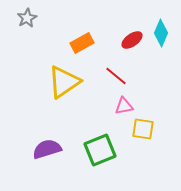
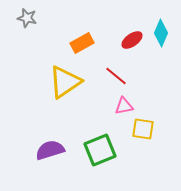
gray star: rotated 30 degrees counterclockwise
yellow triangle: moved 1 px right
purple semicircle: moved 3 px right, 1 px down
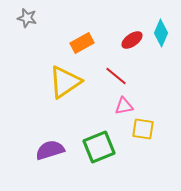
green square: moved 1 px left, 3 px up
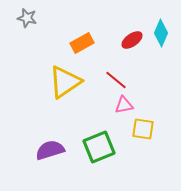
red line: moved 4 px down
pink triangle: moved 1 px up
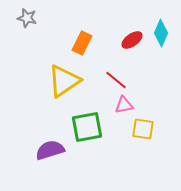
orange rectangle: rotated 35 degrees counterclockwise
yellow triangle: moved 1 px left, 1 px up
green square: moved 12 px left, 20 px up; rotated 12 degrees clockwise
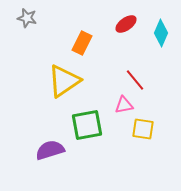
red ellipse: moved 6 px left, 16 px up
red line: moved 19 px right; rotated 10 degrees clockwise
green square: moved 2 px up
